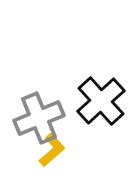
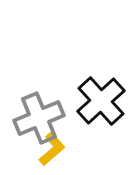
yellow L-shape: moved 1 px up
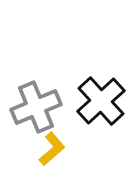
gray cross: moved 3 px left, 11 px up
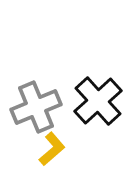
black cross: moved 3 px left
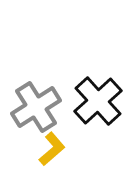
gray cross: rotated 9 degrees counterclockwise
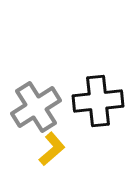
black cross: rotated 36 degrees clockwise
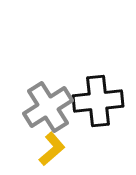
gray cross: moved 12 px right
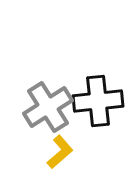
yellow L-shape: moved 8 px right, 3 px down
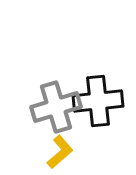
gray cross: moved 8 px right; rotated 15 degrees clockwise
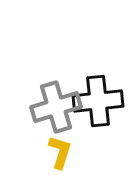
yellow L-shape: rotated 32 degrees counterclockwise
